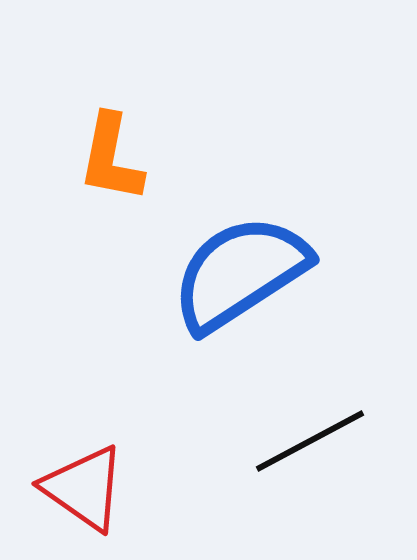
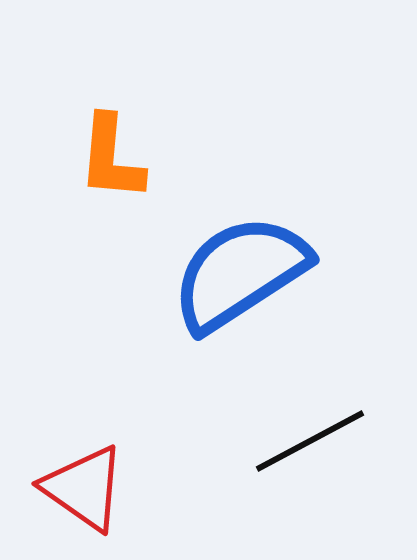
orange L-shape: rotated 6 degrees counterclockwise
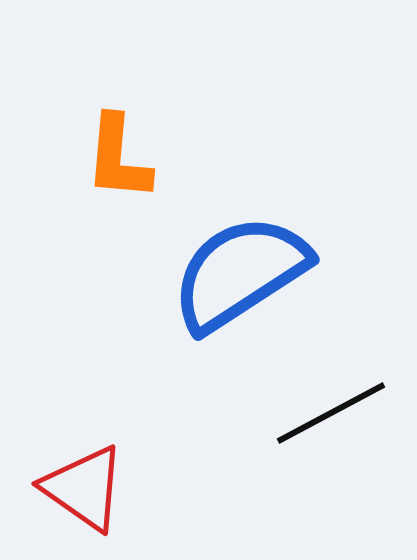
orange L-shape: moved 7 px right
black line: moved 21 px right, 28 px up
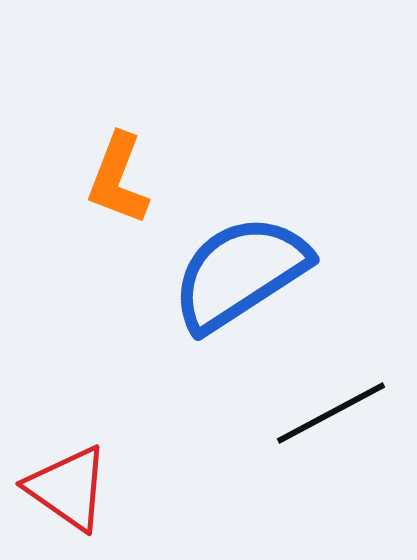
orange L-shape: moved 21 px down; rotated 16 degrees clockwise
red triangle: moved 16 px left
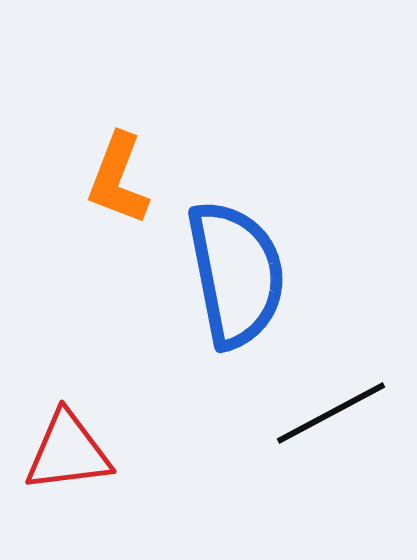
blue semicircle: moved 4 px left, 1 px down; rotated 112 degrees clockwise
red triangle: moved 36 px up; rotated 42 degrees counterclockwise
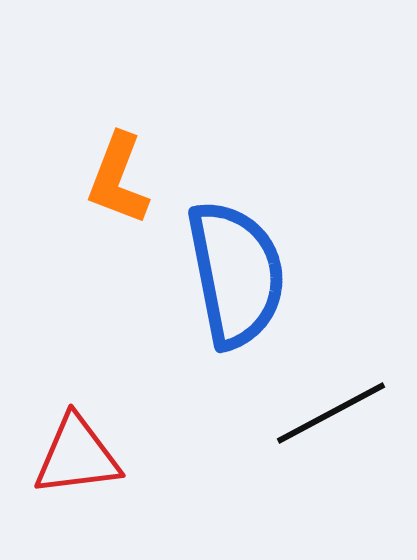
red triangle: moved 9 px right, 4 px down
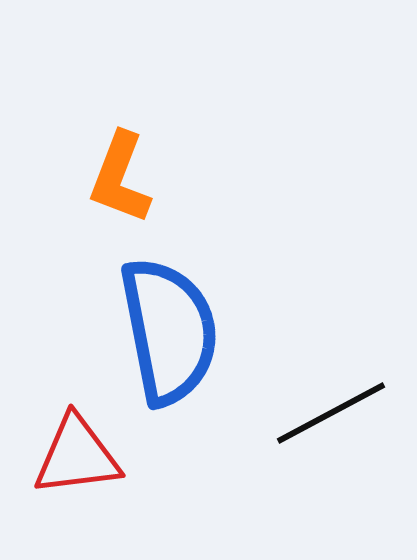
orange L-shape: moved 2 px right, 1 px up
blue semicircle: moved 67 px left, 57 px down
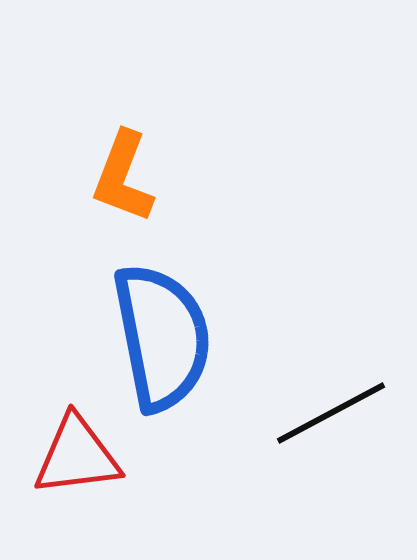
orange L-shape: moved 3 px right, 1 px up
blue semicircle: moved 7 px left, 6 px down
